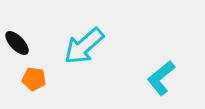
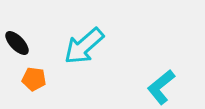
cyan L-shape: moved 9 px down
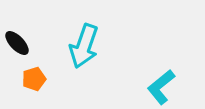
cyan arrow: rotated 30 degrees counterclockwise
orange pentagon: rotated 25 degrees counterclockwise
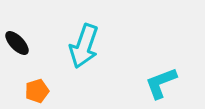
orange pentagon: moved 3 px right, 12 px down
cyan L-shape: moved 4 px up; rotated 18 degrees clockwise
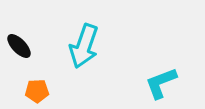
black ellipse: moved 2 px right, 3 px down
orange pentagon: rotated 15 degrees clockwise
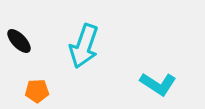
black ellipse: moved 5 px up
cyan L-shape: moved 3 px left, 1 px down; rotated 126 degrees counterclockwise
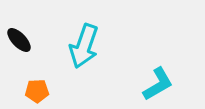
black ellipse: moved 1 px up
cyan L-shape: rotated 63 degrees counterclockwise
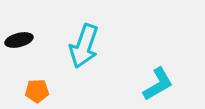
black ellipse: rotated 60 degrees counterclockwise
